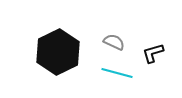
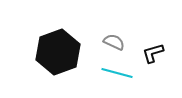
black hexagon: rotated 6 degrees clockwise
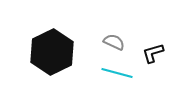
black hexagon: moved 6 px left; rotated 6 degrees counterclockwise
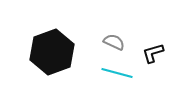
black hexagon: rotated 6 degrees clockwise
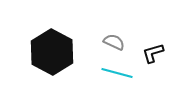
black hexagon: rotated 12 degrees counterclockwise
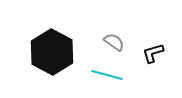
gray semicircle: rotated 10 degrees clockwise
cyan line: moved 10 px left, 2 px down
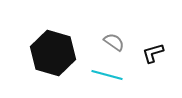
black hexagon: moved 1 px right, 1 px down; rotated 12 degrees counterclockwise
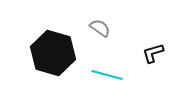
gray semicircle: moved 14 px left, 14 px up
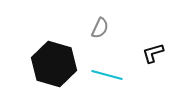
gray semicircle: rotated 80 degrees clockwise
black hexagon: moved 1 px right, 11 px down
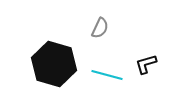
black L-shape: moved 7 px left, 11 px down
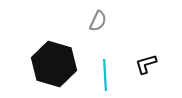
gray semicircle: moved 2 px left, 7 px up
cyan line: moved 2 px left; rotated 72 degrees clockwise
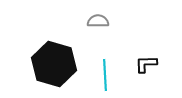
gray semicircle: rotated 115 degrees counterclockwise
black L-shape: rotated 15 degrees clockwise
